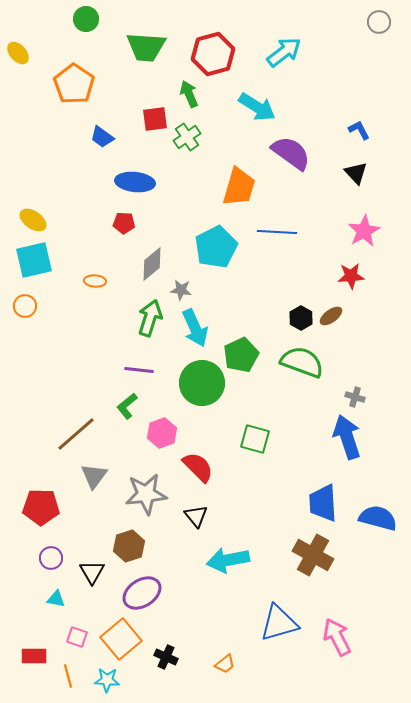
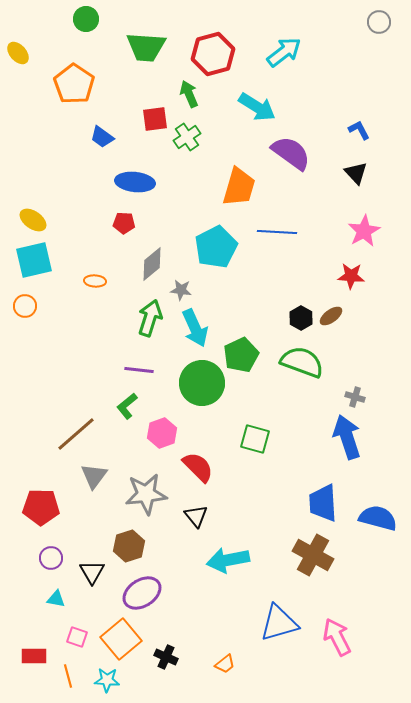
red star at (351, 276): rotated 8 degrees clockwise
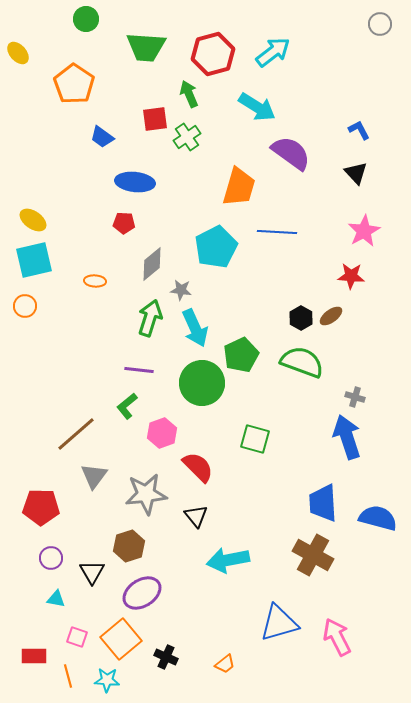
gray circle at (379, 22): moved 1 px right, 2 px down
cyan arrow at (284, 52): moved 11 px left
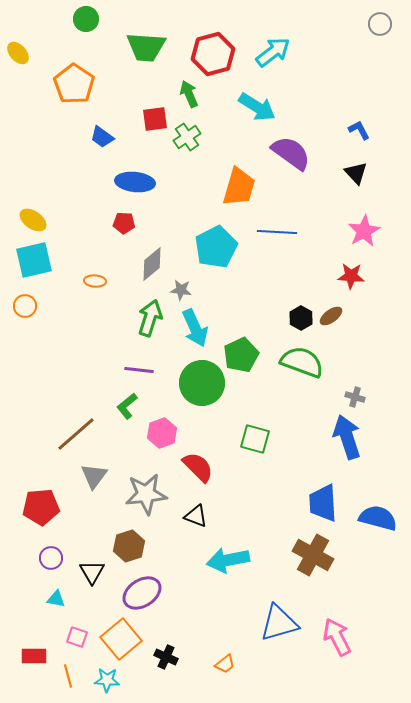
red pentagon at (41, 507): rotated 6 degrees counterclockwise
black triangle at (196, 516): rotated 30 degrees counterclockwise
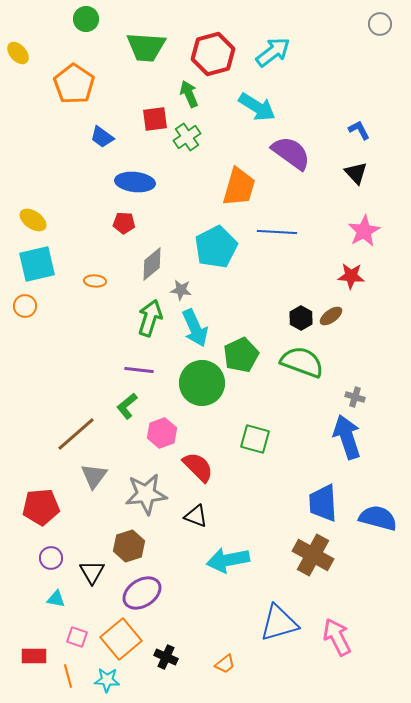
cyan square at (34, 260): moved 3 px right, 4 px down
